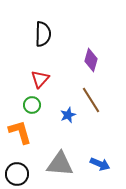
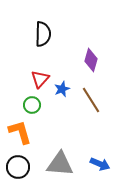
blue star: moved 6 px left, 26 px up
black circle: moved 1 px right, 7 px up
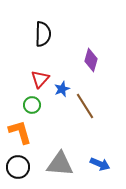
brown line: moved 6 px left, 6 px down
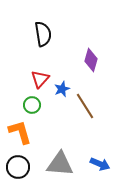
black semicircle: rotated 10 degrees counterclockwise
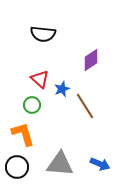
black semicircle: rotated 105 degrees clockwise
purple diamond: rotated 40 degrees clockwise
red triangle: rotated 30 degrees counterclockwise
orange L-shape: moved 3 px right, 2 px down
black circle: moved 1 px left
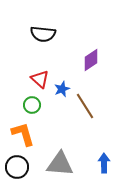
blue arrow: moved 4 px right, 1 px up; rotated 114 degrees counterclockwise
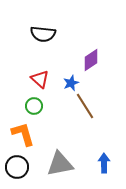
blue star: moved 9 px right, 6 px up
green circle: moved 2 px right, 1 px down
gray triangle: rotated 16 degrees counterclockwise
